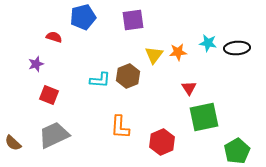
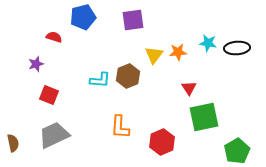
brown semicircle: rotated 144 degrees counterclockwise
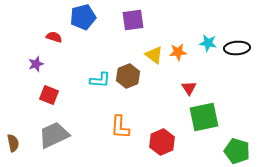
yellow triangle: rotated 30 degrees counterclockwise
green pentagon: rotated 25 degrees counterclockwise
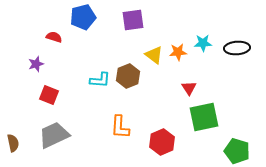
cyan star: moved 5 px left; rotated 12 degrees counterclockwise
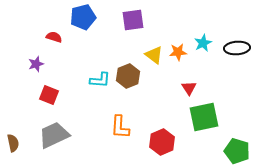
cyan star: rotated 24 degrees counterclockwise
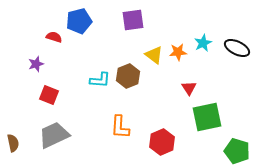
blue pentagon: moved 4 px left, 4 px down
black ellipse: rotated 30 degrees clockwise
green square: moved 3 px right
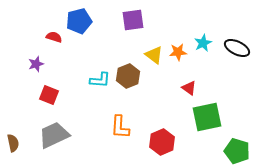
red triangle: rotated 21 degrees counterclockwise
